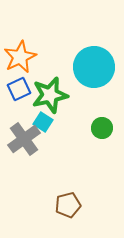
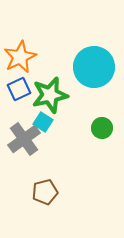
brown pentagon: moved 23 px left, 13 px up
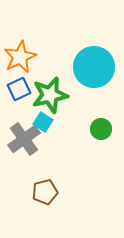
green circle: moved 1 px left, 1 px down
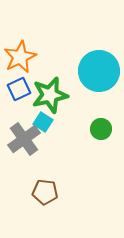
cyan circle: moved 5 px right, 4 px down
brown pentagon: rotated 20 degrees clockwise
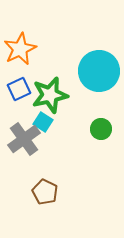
orange star: moved 8 px up
brown pentagon: rotated 20 degrees clockwise
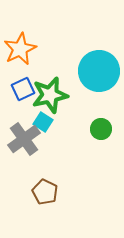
blue square: moved 4 px right
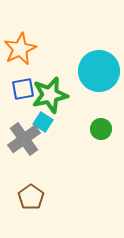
blue square: rotated 15 degrees clockwise
brown pentagon: moved 14 px left, 5 px down; rotated 10 degrees clockwise
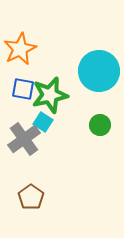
blue square: rotated 20 degrees clockwise
green circle: moved 1 px left, 4 px up
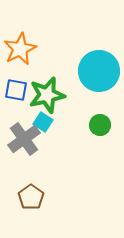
blue square: moved 7 px left, 1 px down
green star: moved 3 px left
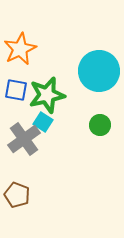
brown pentagon: moved 14 px left, 2 px up; rotated 15 degrees counterclockwise
